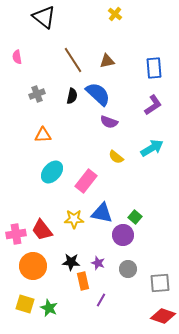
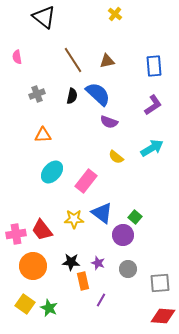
blue rectangle: moved 2 px up
blue triangle: rotated 25 degrees clockwise
yellow square: rotated 18 degrees clockwise
red diamond: rotated 15 degrees counterclockwise
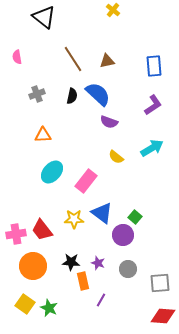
yellow cross: moved 2 px left, 4 px up
brown line: moved 1 px up
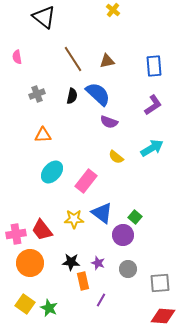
orange circle: moved 3 px left, 3 px up
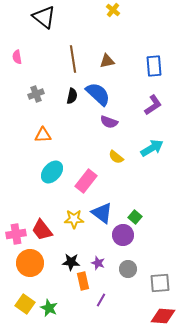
brown line: rotated 24 degrees clockwise
gray cross: moved 1 px left
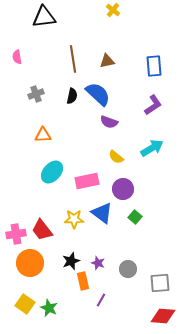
black triangle: rotated 45 degrees counterclockwise
pink rectangle: moved 1 px right; rotated 40 degrees clockwise
purple circle: moved 46 px up
black star: moved 1 px up; rotated 24 degrees counterclockwise
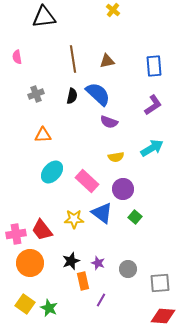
yellow semicircle: rotated 49 degrees counterclockwise
pink rectangle: rotated 55 degrees clockwise
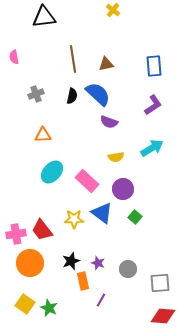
pink semicircle: moved 3 px left
brown triangle: moved 1 px left, 3 px down
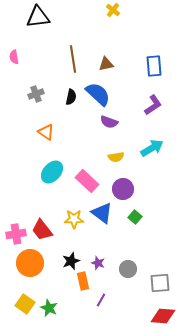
black triangle: moved 6 px left
black semicircle: moved 1 px left, 1 px down
orange triangle: moved 3 px right, 3 px up; rotated 36 degrees clockwise
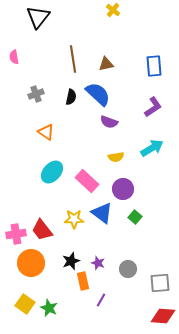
black triangle: rotated 45 degrees counterclockwise
purple L-shape: moved 2 px down
orange circle: moved 1 px right
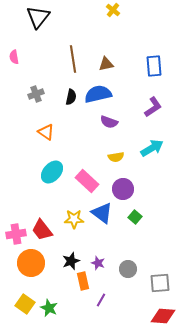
blue semicircle: rotated 56 degrees counterclockwise
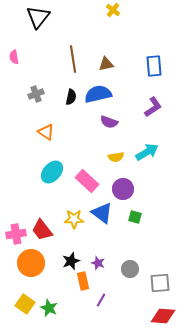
cyan arrow: moved 5 px left, 4 px down
green square: rotated 24 degrees counterclockwise
gray circle: moved 2 px right
